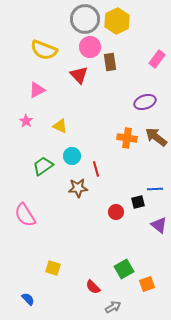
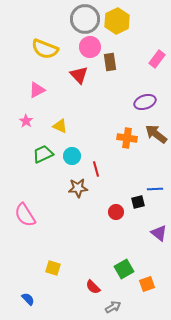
yellow semicircle: moved 1 px right, 1 px up
brown arrow: moved 3 px up
green trapezoid: moved 12 px up; rotated 10 degrees clockwise
purple triangle: moved 8 px down
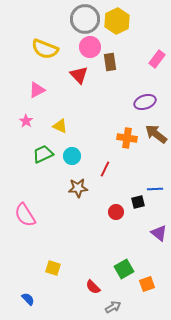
red line: moved 9 px right; rotated 42 degrees clockwise
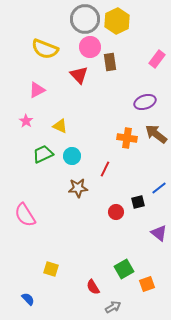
blue line: moved 4 px right, 1 px up; rotated 35 degrees counterclockwise
yellow square: moved 2 px left, 1 px down
red semicircle: rotated 14 degrees clockwise
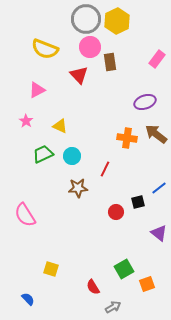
gray circle: moved 1 px right
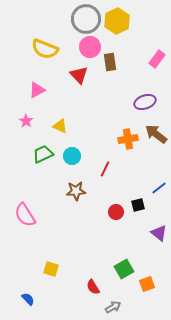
orange cross: moved 1 px right, 1 px down; rotated 18 degrees counterclockwise
brown star: moved 2 px left, 3 px down
black square: moved 3 px down
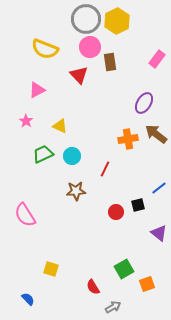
purple ellipse: moved 1 px left, 1 px down; rotated 40 degrees counterclockwise
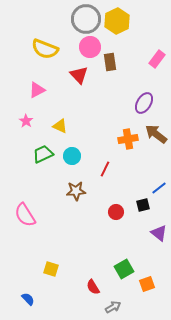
black square: moved 5 px right
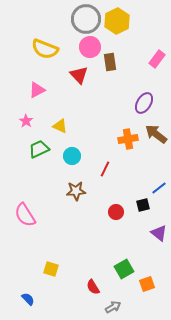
green trapezoid: moved 4 px left, 5 px up
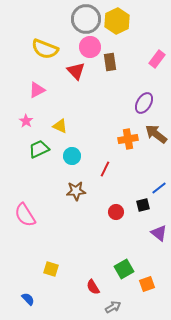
red triangle: moved 3 px left, 4 px up
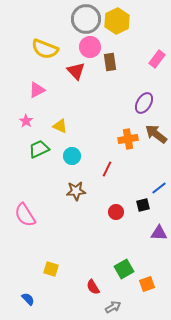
red line: moved 2 px right
purple triangle: rotated 36 degrees counterclockwise
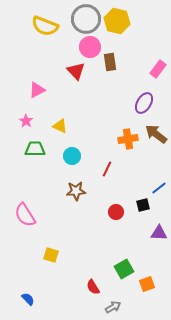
yellow hexagon: rotated 20 degrees counterclockwise
yellow semicircle: moved 23 px up
pink rectangle: moved 1 px right, 10 px down
green trapezoid: moved 4 px left; rotated 25 degrees clockwise
yellow square: moved 14 px up
